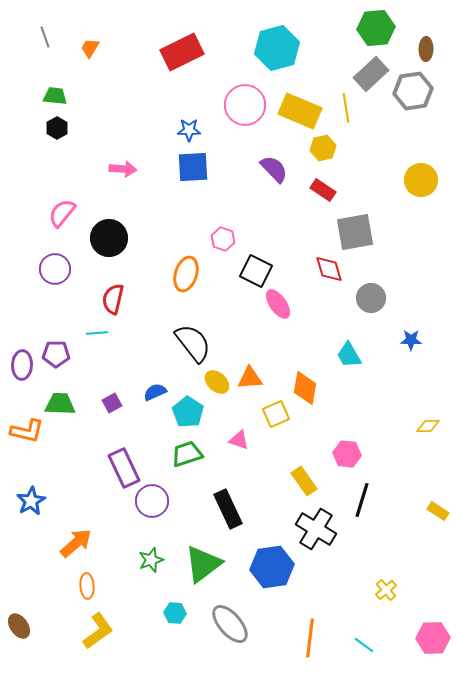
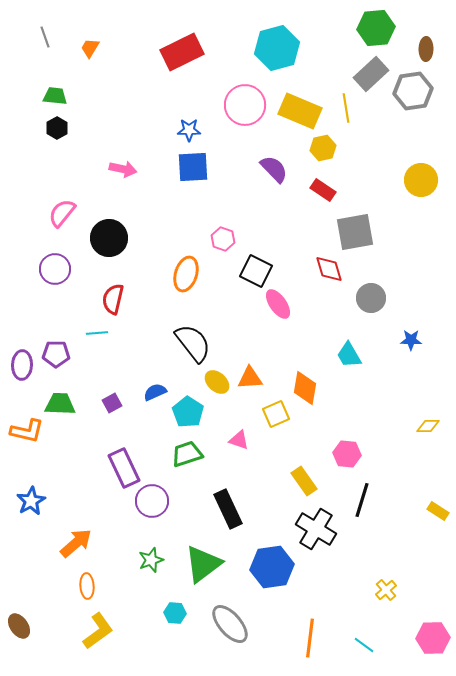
pink arrow at (123, 169): rotated 8 degrees clockwise
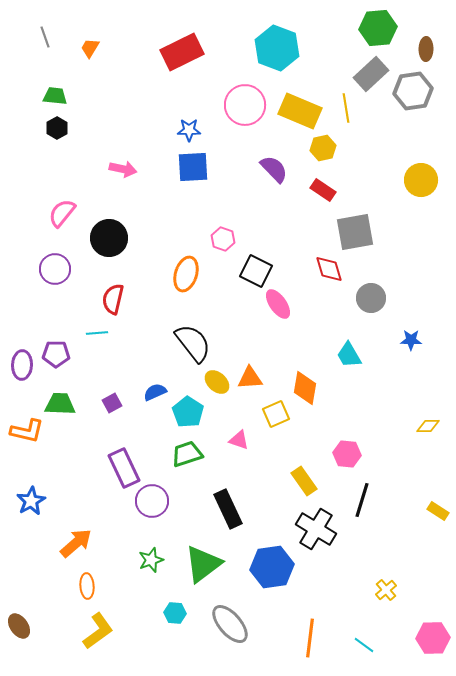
green hexagon at (376, 28): moved 2 px right
cyan hexagon at (277, 48): rotated 24 degrees counterclockwise
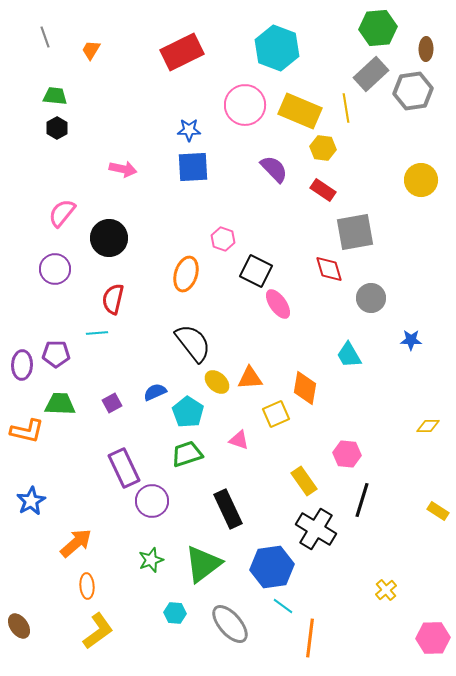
orange trapezoid at (90, 48): moved 1 px right, 2 px down
yellow hexagon at (323, 148): rotated 20 degrees clockwise
cyan line at (364, 645): moved 81 px left, 39 px up
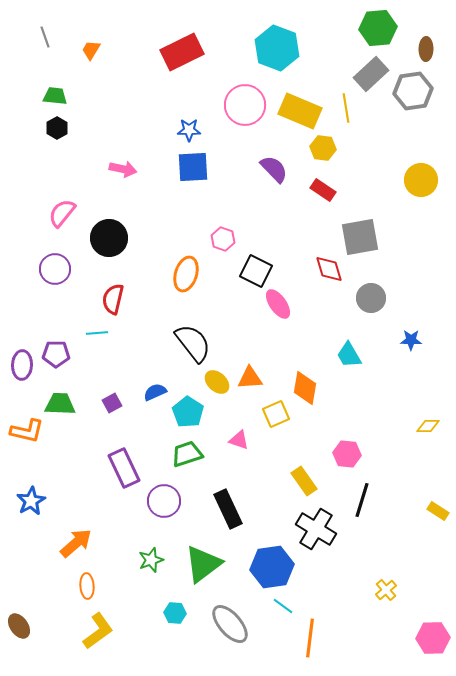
gray square at (355, 232): moved 5 px right, 5 px down
purple circle at (152, 501): moved 12 px right
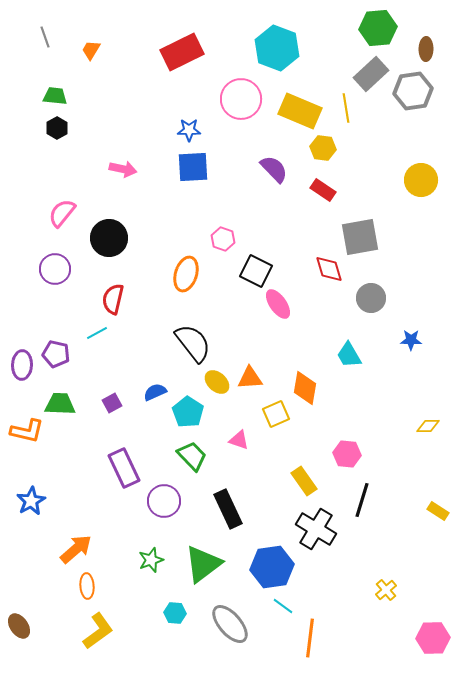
pink circle at (245, 105): moved 4 px left, 6 px up
cyan line at (97, 333): rotated 25 degrees counterclockwise
purple pentagon at (56, 354): rotated 12 degrees clockwise
green trapezoid at (187, 454): moved 5 px right, 2 px down; rotated 64 degrees clockwise
orange arrow at (76, 543): moved 6 px down
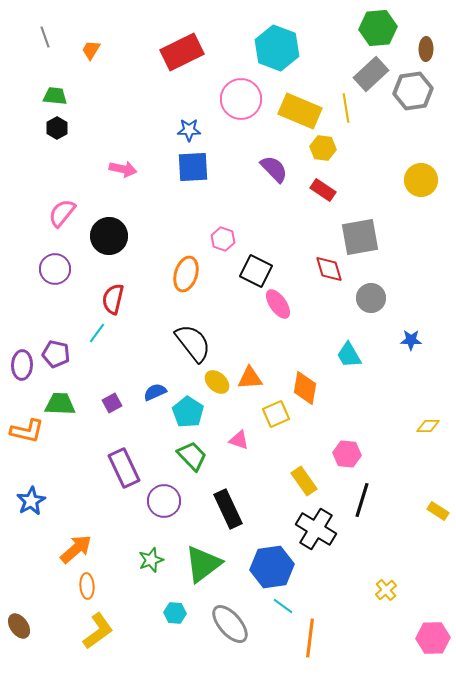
black circle at (109, 238): moved 2 px up
cyan line at (97, 333): rotated 25 degrees counterclockwise
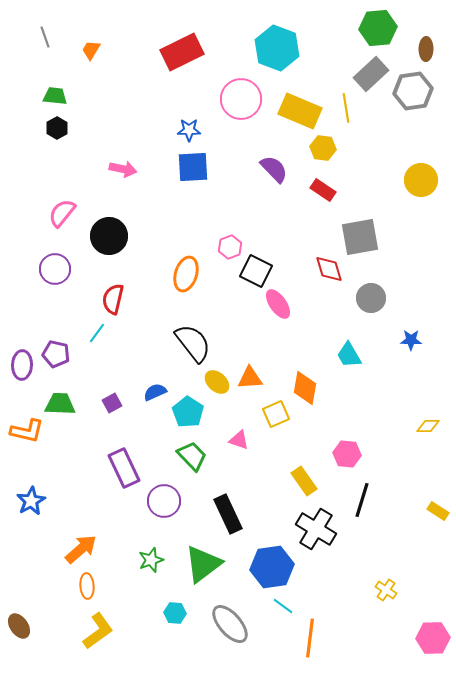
pink hexagon at (223, 239): moved 7 px right, 8 px down; rotated 20 degrees clockwise
black rectangle at (228, 509): moved 5 px down
orange arrow at (76, 549): moved 5 px right
yellow cross at (386, 590): rotated 15 degrees counterclockwise
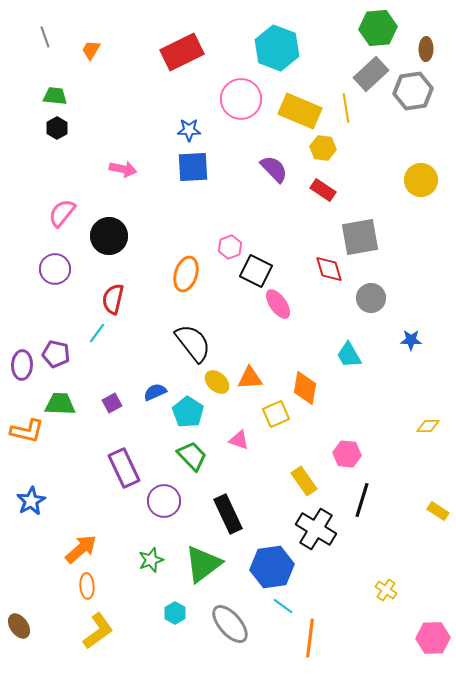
cyan hexagon at (175, 613): rotated 25 degrees clockwise
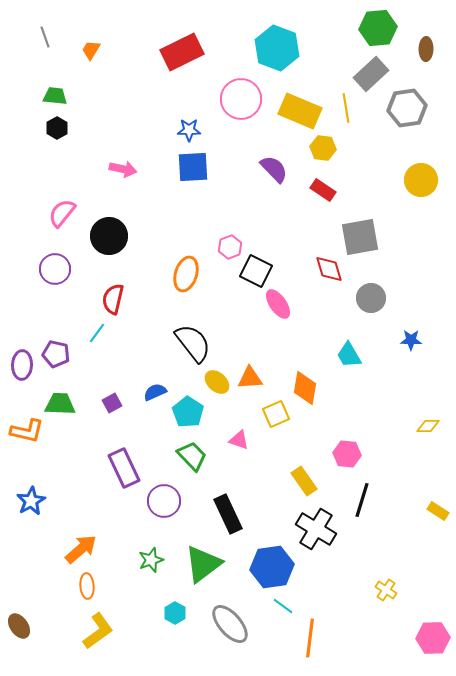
gray hexagon at (413, 91): moved 6 px left, 17 px down
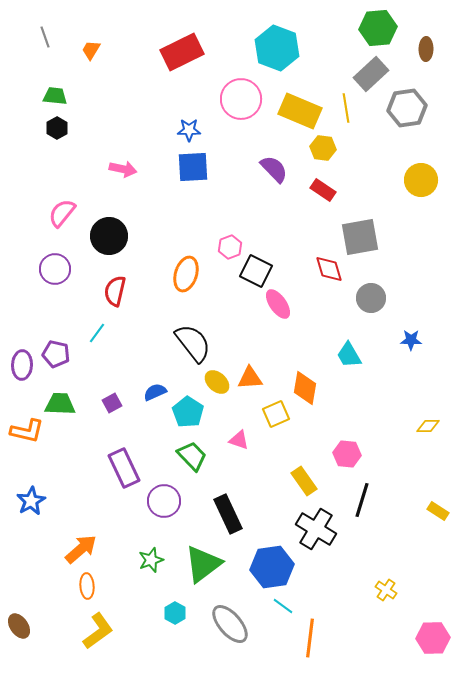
red semicircle at (113, 299): moved 2 px right, 8 px up
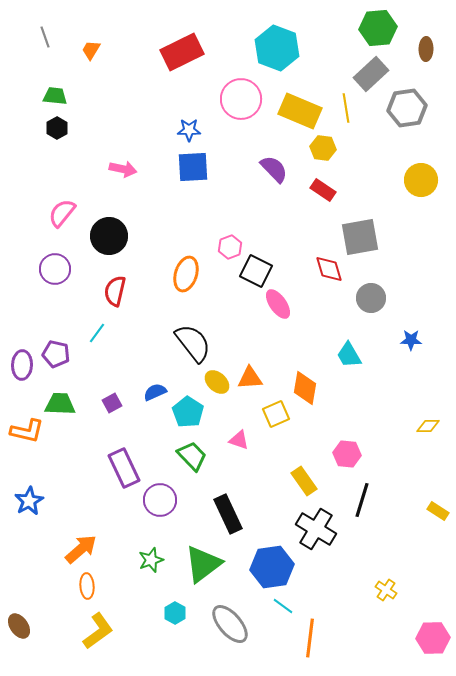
blue star at (31, 501): moved 2 px left
purple circle at (164, 501): moved 4 px left, 1 px up
